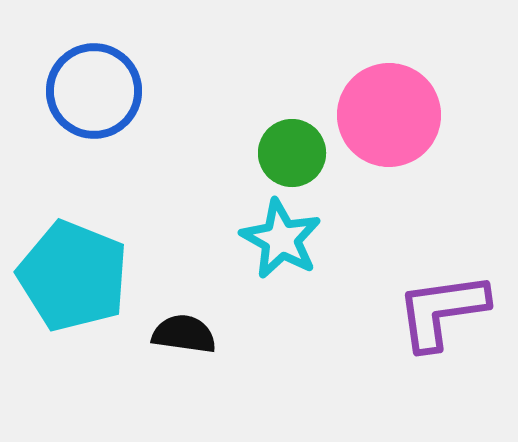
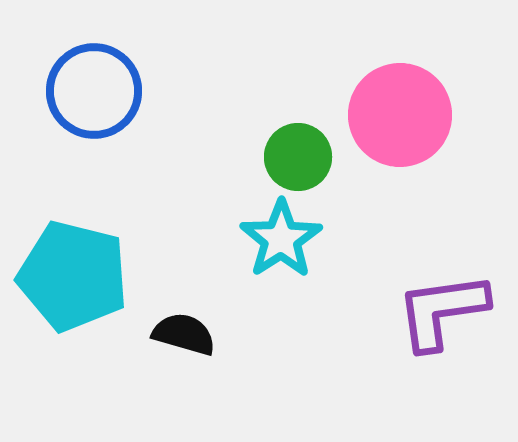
pink circle: moved 11 px right
green circle: moved 6 px right, 4 px down
cyan star: rotated 10 degrees clockwise
cyan pentagon: rotated 8 degrees counterclockwise
black semicircle: rotated 8 degrees clockwise
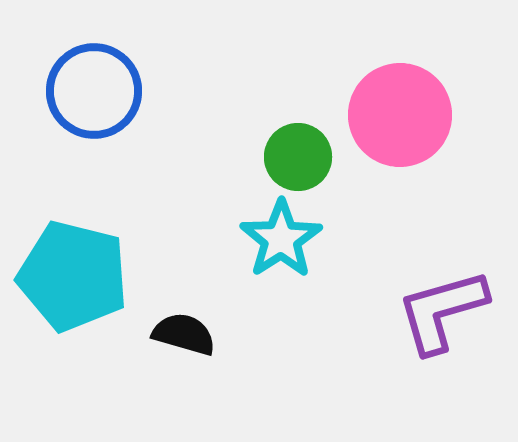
purple L-shape: rotated 8 degrees counterclockwise
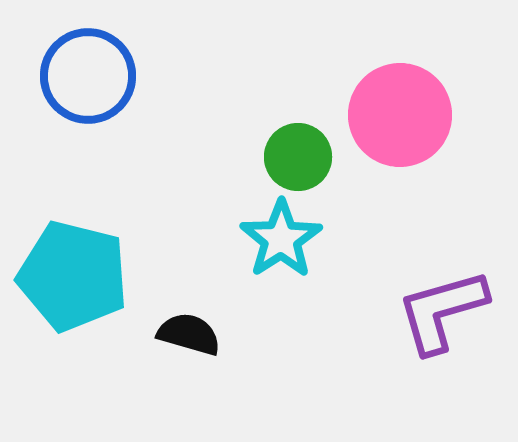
blue circle: moved 6 px left, 15 px up
black semicircle: moved 5 px right
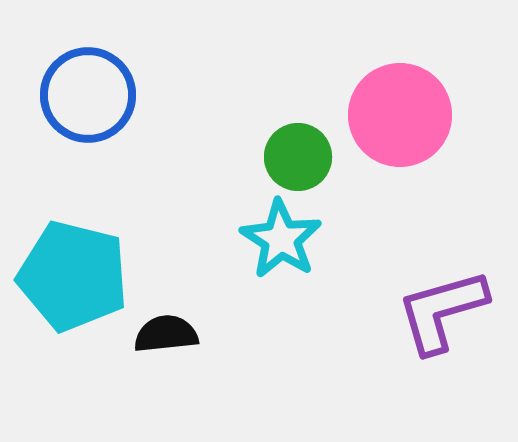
blue circle: moved 19 px down
cyan star: rotated 6 degrees counterclockwise
black semicircle: moved 23 px left; rotated 22 degrees counterclockwise
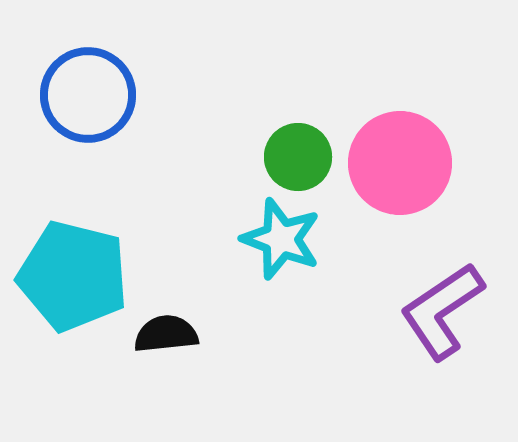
pink circle: moved 48 px down
cyan star: rotated 12 degrees counterclockwise
purple L-shape: rotated 18 degrees counterclockwise
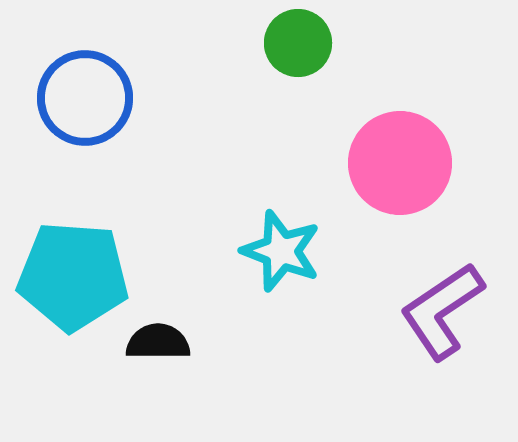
blue circle: moved 3 px left, 3 px down
green circle: moved 114 px up
cyan star: moved 12 px down
cyan pentagon: rotated 10 degrees counterclockwise
black semicircle: moved 8 px left, 8 px down; rotated 6 degrees clockwise
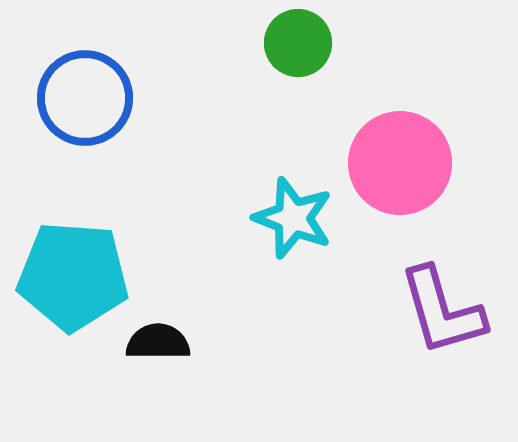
cyan star: moved 12 px right, 33 px up
purple L-shape: rotated 72 degrees counterclockwise
